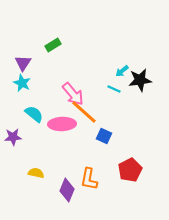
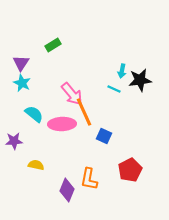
purple triangle: moved 2 px left
cyan arrow: rotated 40 degrees counterclockwise
pink arrow: moved 1 px left
orange line: rotated 24 degrees clockwise
purple star: moved 1 px right, 4 px down
yellow semicircle: moved 8 px up
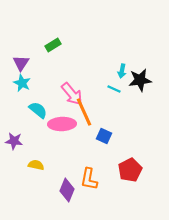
cyan semicircle: moved 4 px right, 4 px up
purple star: rotated 12 degrees clockwise
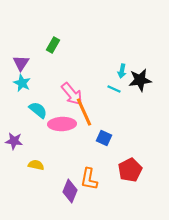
green rectangle: rotated 28 degrees counterclockwise
blue square: moved 2 px down
purple diamond: moved 3 px right, 1 px down
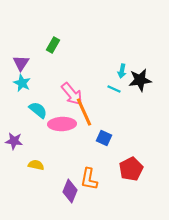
red pentagon: moved 1 px right, 1 px up
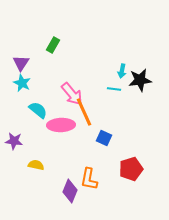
cyan line: rotated 16 degrees counterclockwise
pink ellipse: moved 1 px left, 1 px down
red pentagon: rotated 10 degrees clockwise
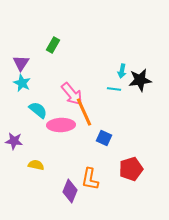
orange L-shape: moved 1 px right
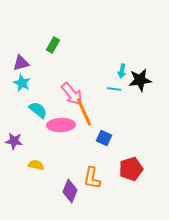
purple triangle: rotated 42 degrees clockwise
orange L-shape: moved 2 px right, 1 px up
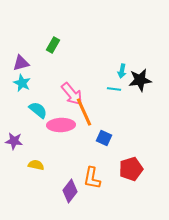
purple diamond: rotated 15 degrees clockwise
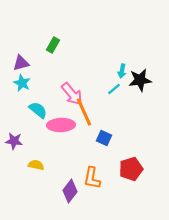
cyan line: rotated 48 degrees counterclockwise
